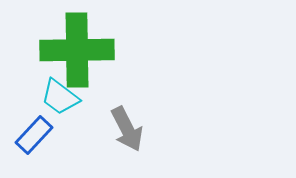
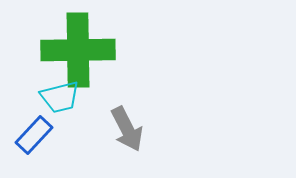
green cross: moved 1 px right
cyan trapezoid: rotated 51 degrees counterclockwise
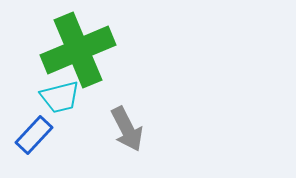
green cross: rotated 22 degrees counterclockwise
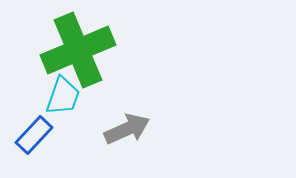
cyan trapezoid: moved 3 px right, 1 px up; rotated 57 degrees counterclockwise
gray arrow: rotated 87 degrees counterclockwise
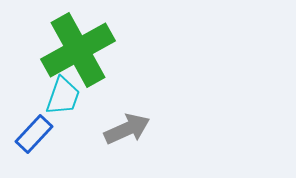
green cross: rotated 6 degrees counterclockwise
blue rectangle: moved 1 px up
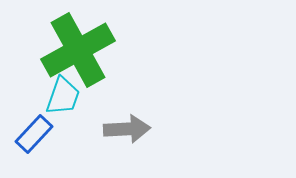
gray arrow: rotated 21 degrees clockwise
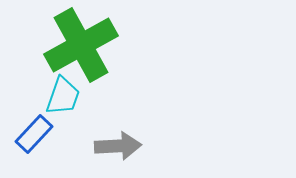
green cross: moved 3 px right, 5 px up
gray arrow: moved 9 px left, 17 px down
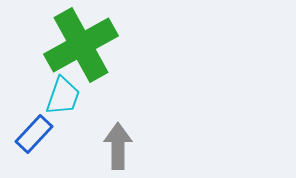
gray arrow: rotated 87 degrees counterclockwise
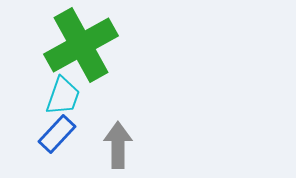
blue rectangle: moved 23 px right
gray arrow: moved 1 px up
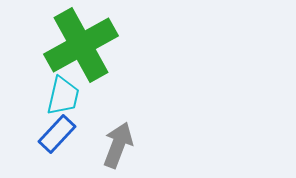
cyan trapezoid: rotated 6 degrees counterclockwise
gray arrow: rotated 21 degrees clockwise
